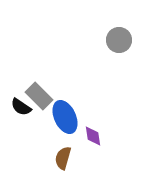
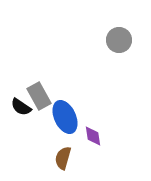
gray rectangle: rotated 16 degrees clockwise
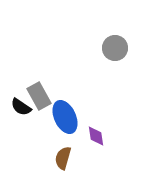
gray circle: moved 4 px left, 8 px down
purple diamond: moved 3 px right
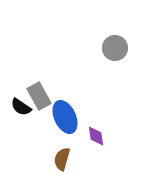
brown semicircle: moved 1 px left, 1 px down
